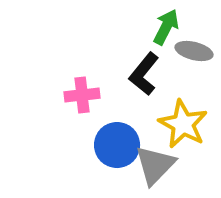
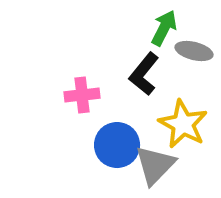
green arrow: moved 2 px left, 1 px down
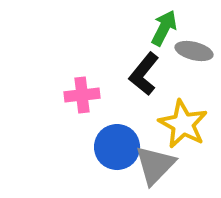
blue circle: moved 2 px down
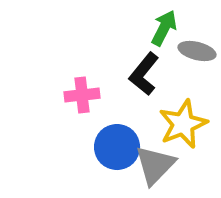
gray ellipse: moved 3 px right
yellow star: rotated 21 degrees clockwise
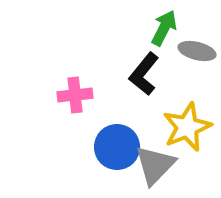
pink cross: moved 7 px left
yellow star: moved 4 px right, 3 px down
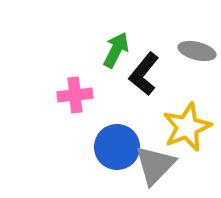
green arrow: moved 48 px left, 22 px down
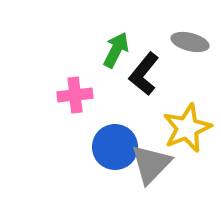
gray ellipse: moved 7 px left, 9 px up
yellow star: moved 1 px down
blue circle: moved 2 px left
gray triangle: moved 4 px left, 1 px up
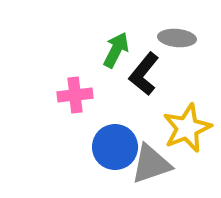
gray ellipse: moved 13 px left, 4 px up; rotated 9 degrees counterclockwise
gray triangle: rotated 27 degrees clockwise
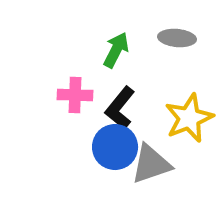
black L-shape: moved 24 px left, 34 px down
pink cross: rotated 8 degrees clockwise
yellow star: moved 2 px right, 10 px up
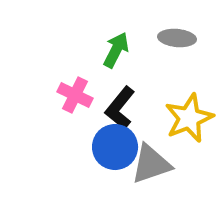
pink cross: rotated 24 degrees clockwise
